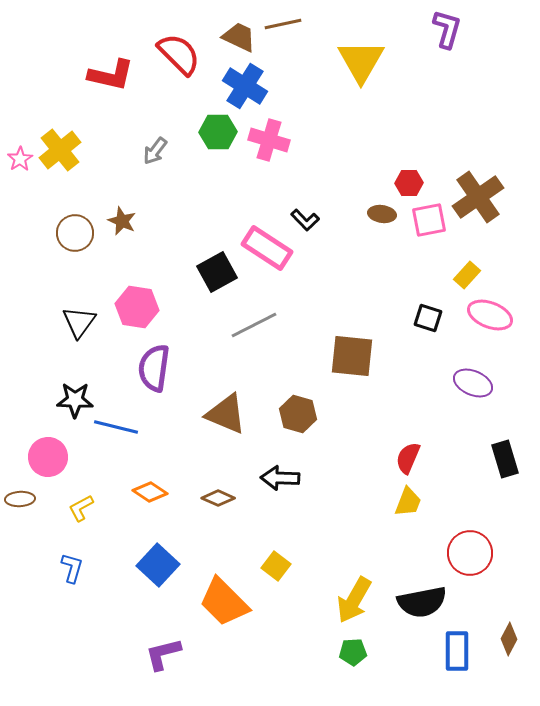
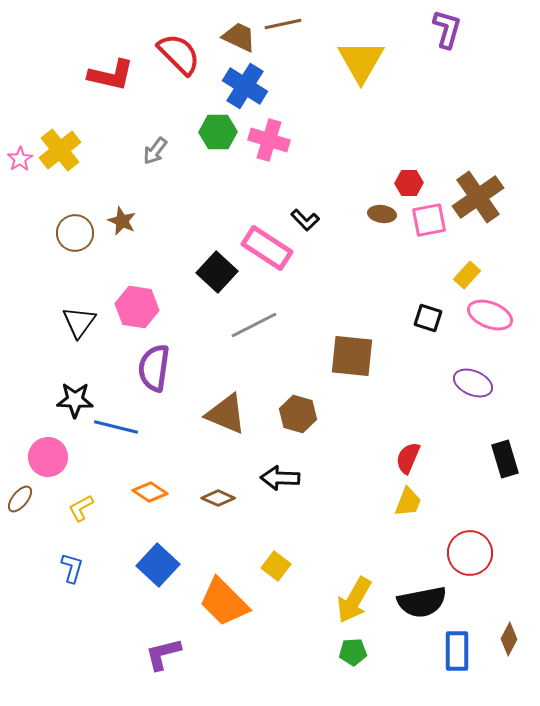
black square at (217, 272): rotated 18 degrees counterclockwise
brown ellipse at (20, 499): rotated 48 degrees counterclockwise
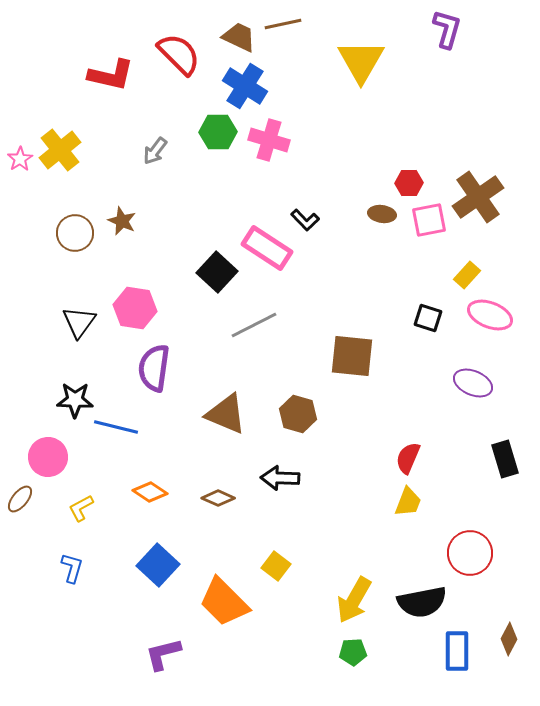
pink hexagon at (137, 307): moved 2 px left, 1 px down
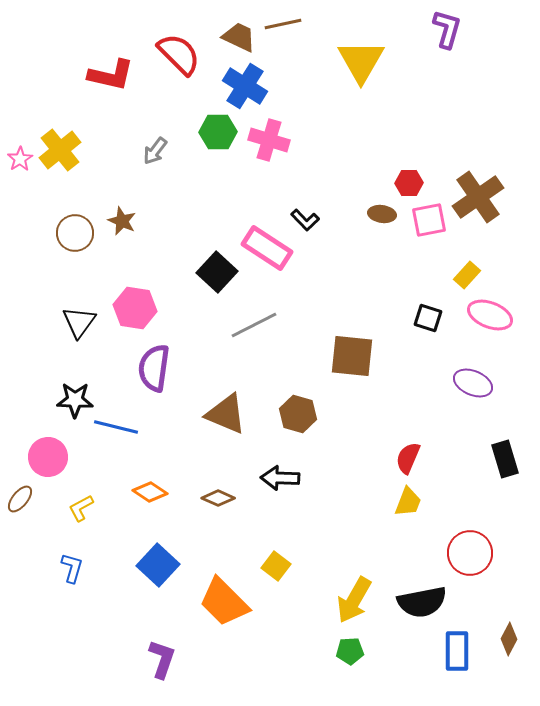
green pentagon at (353, 652): moved 3 px left, 1 px up
purple L-shape at (163, 654): moved 1 px left, 5 px down; rotated 123 degrees clockwise
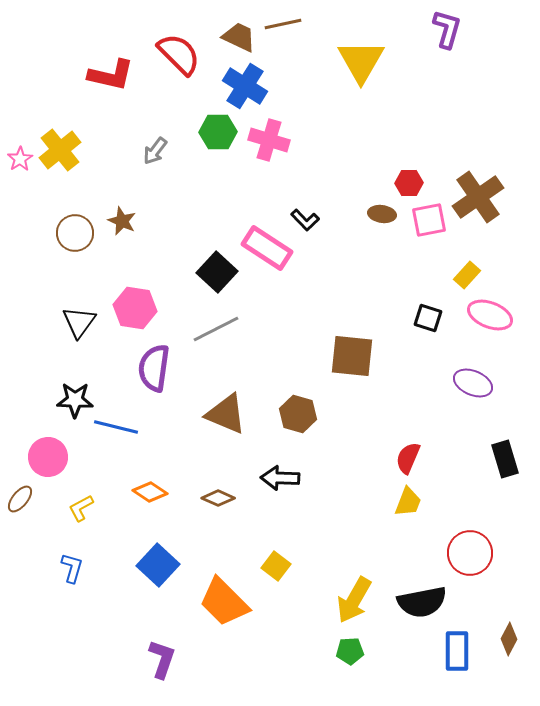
gray line at (254, 325): moved 38 px left, 4 px down
